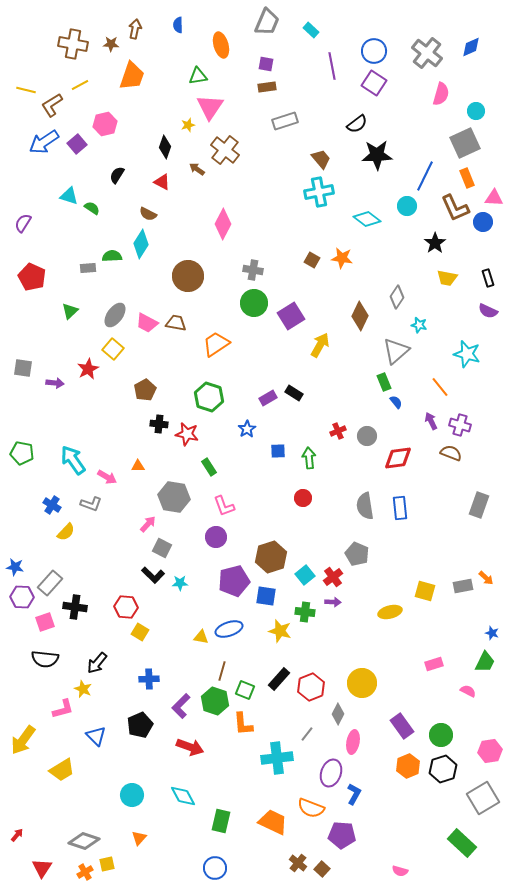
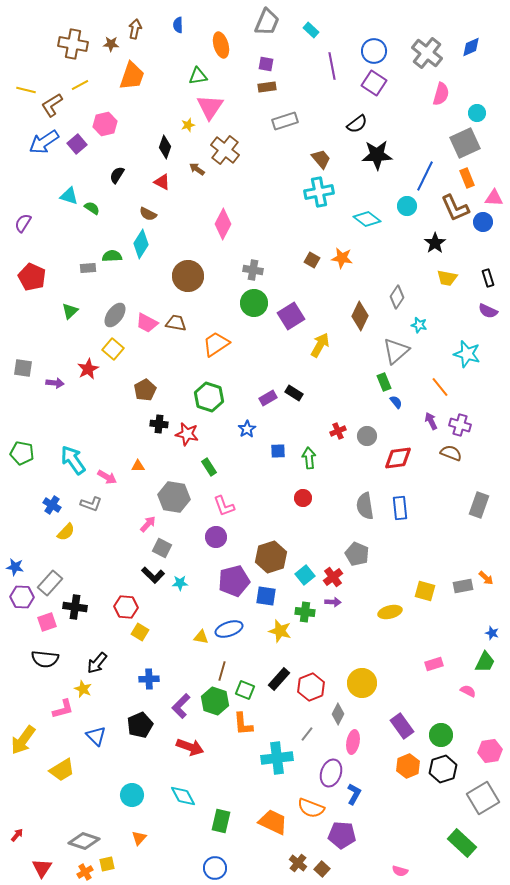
cyan circle at (476, 111): moved 1 px right, 2 px down
pink square at (45, 622): moved 2 px right
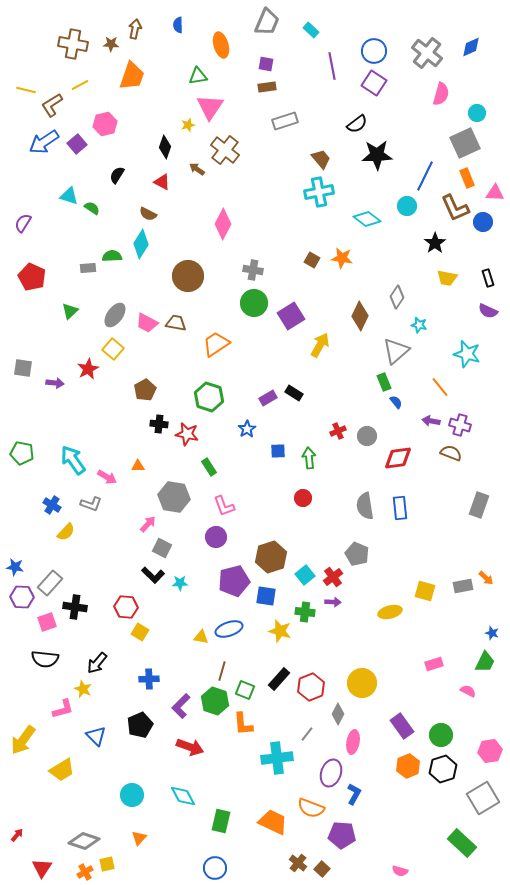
pink triangle at (494, 198): moved 1 px right, 5 px up
purple arrow at (431, 421): rotated 54 degrees counterclockwise
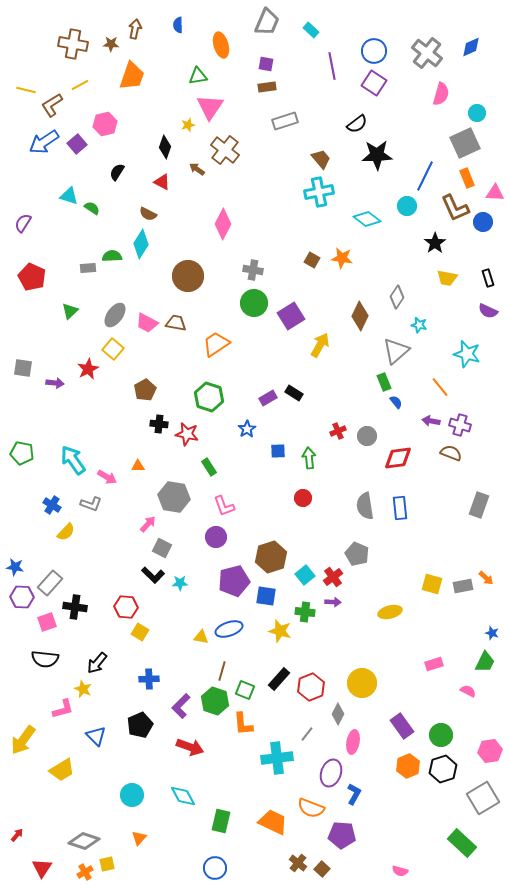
black semicircle at (117, 175): moved 3 px up
yellow square at (425, 591): moved 7 px right, 7 px up
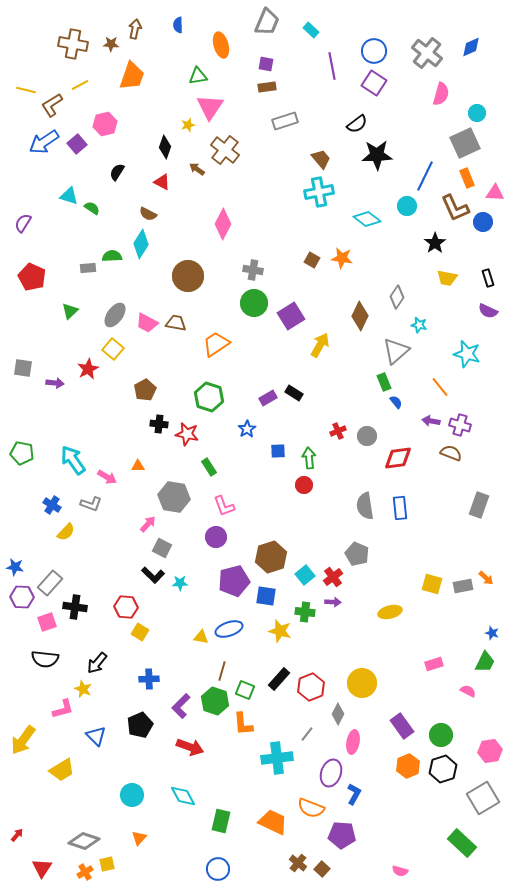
red circle at (303, 498): moved 1 px right, 13 px up
blue circle at (215, 868): moved 3 px right, 1 px down
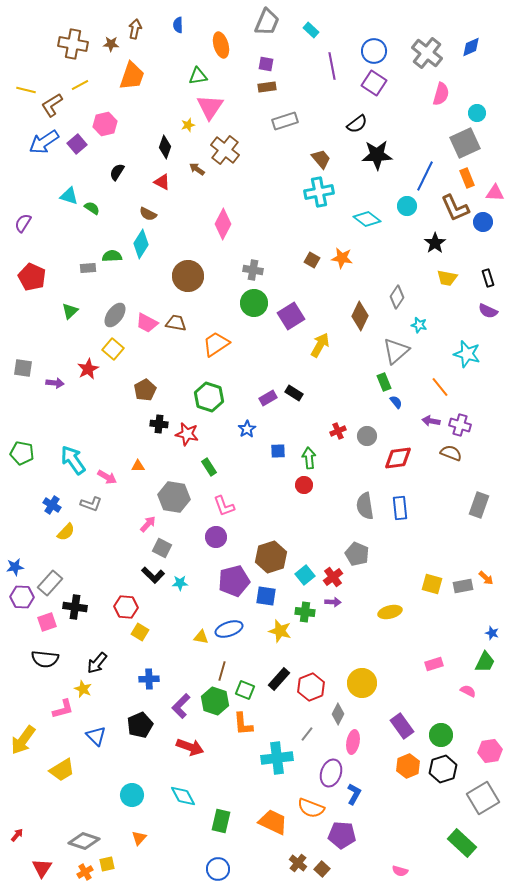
blue star at (15, 567): rotated 18 degrees counterclockwise
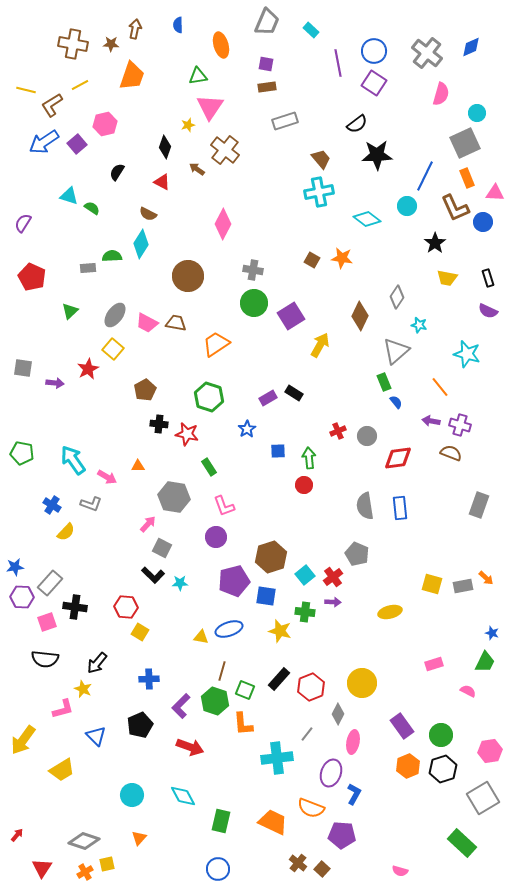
purple line at (332, 66): moved 6 px right, 3 px up
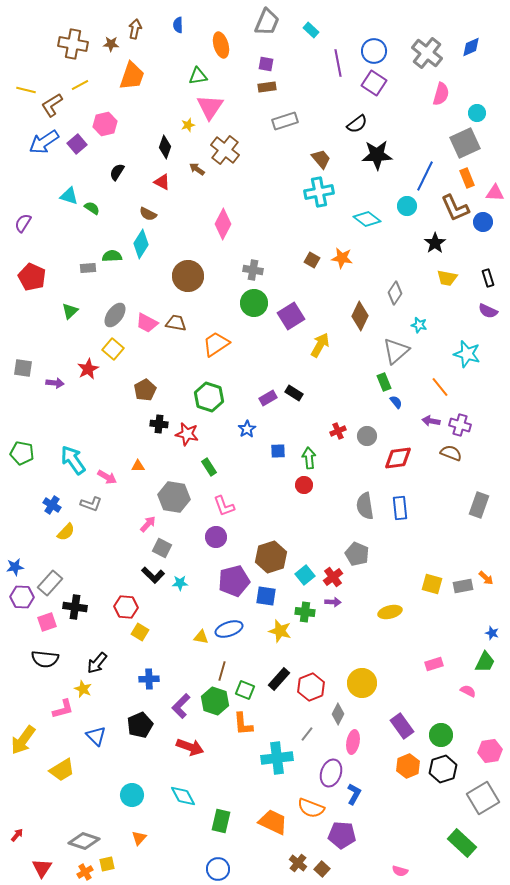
gray diamond at (397, 297): moved 2 px left, 4 px up
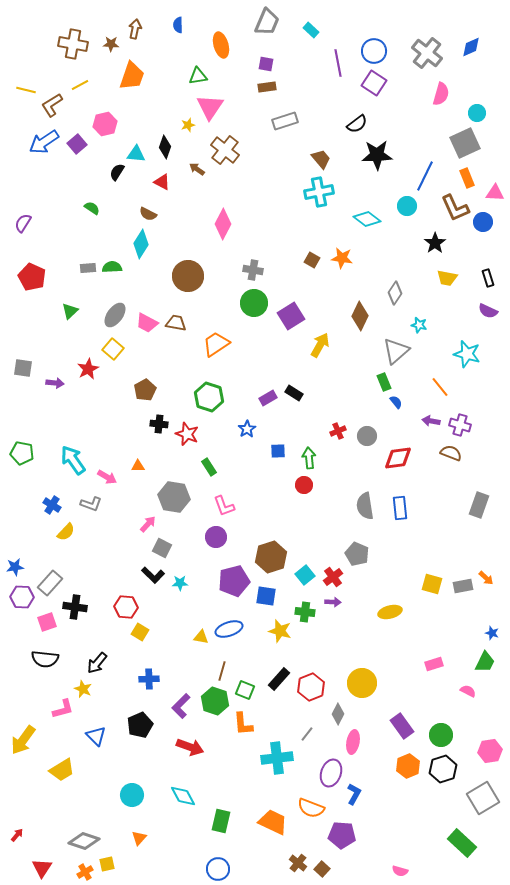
cyan triangle at (69, 196): moved 67 px right, 42 px up; rotated 12 degrees counterclockwise
green semicircle at (112, 256): moved 11 px down
red star at (187, 434): rotated 10 degrees clockwise
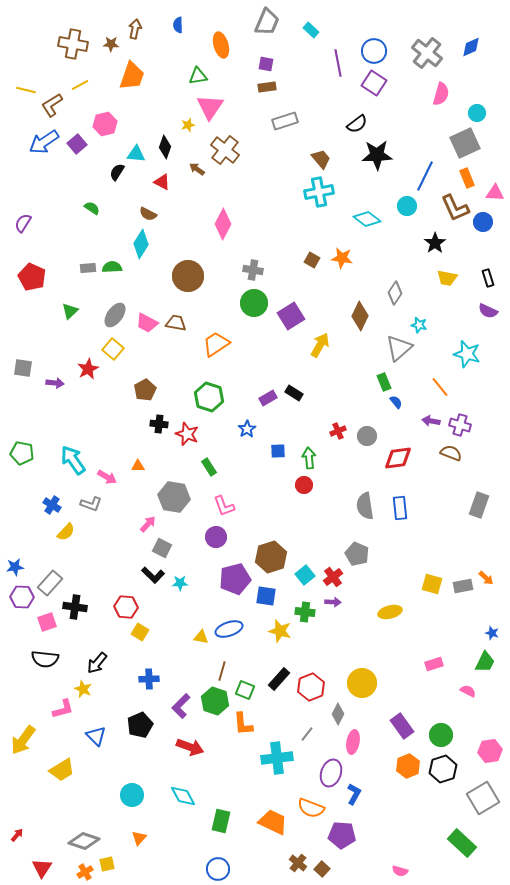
gray triangle at (396, 351): moved 3 px right, 3 px up
purple pentagon at (234, 581): moved 1 px right, 2 px up
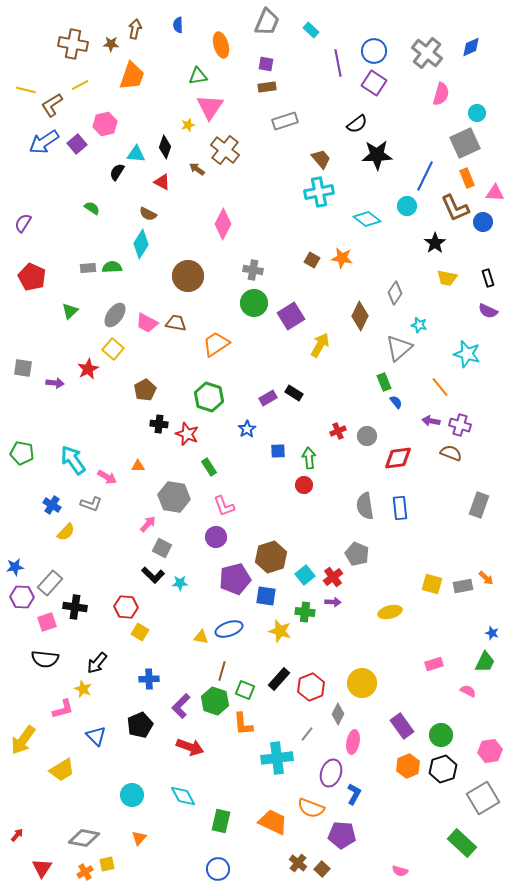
gray diamond at (84, 841): moved 3 px up; rotated 8 degrees counterclockwise
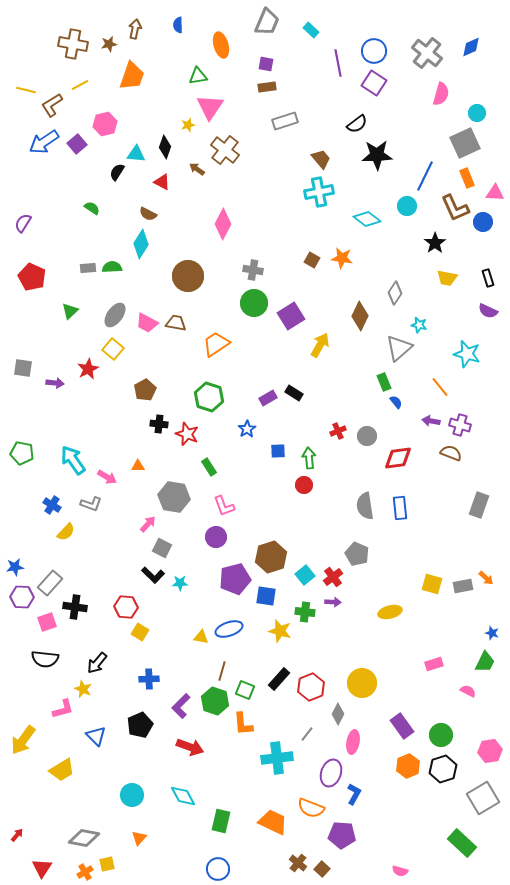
brown star at (111, 44): moved 2 px left; rotated 14 degrees counterclockwise
